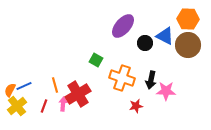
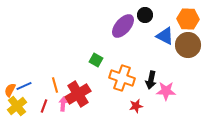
black circle: moved 28 px up
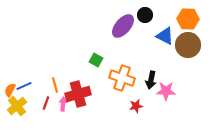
red cross: rotated 15 degrees clockwise
red line: moved 2 px right, 3 px up
